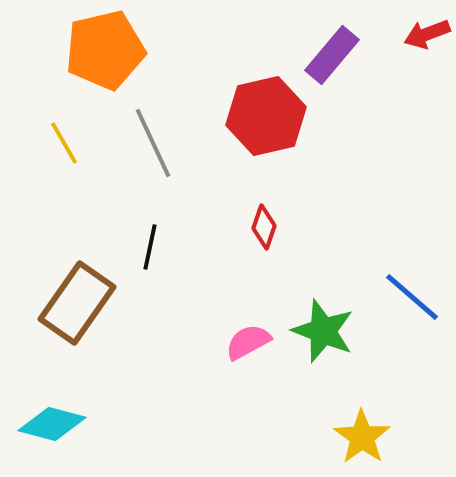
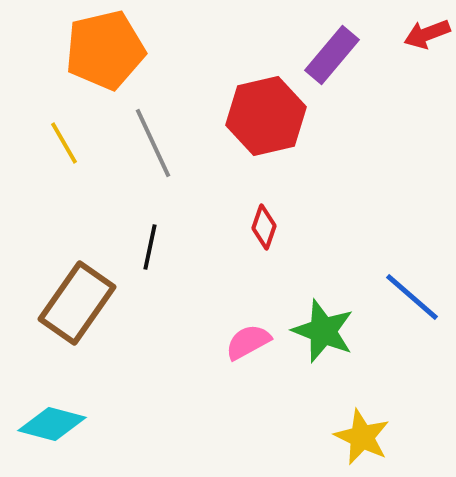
yellow star: rotated 10 degrees counterclockwise
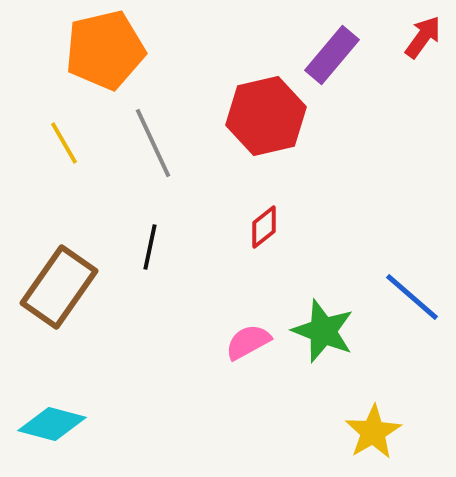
red arrow: moved 4 px left, 3 px down; rotated 147 degrees clockwise
red diamond: rotated 33 degrees clockwise
brown rectangle: moved 18 px left, 16 px up
yellow star: moved 11 px right, 5 px up; rotated 16 degrees clockwise
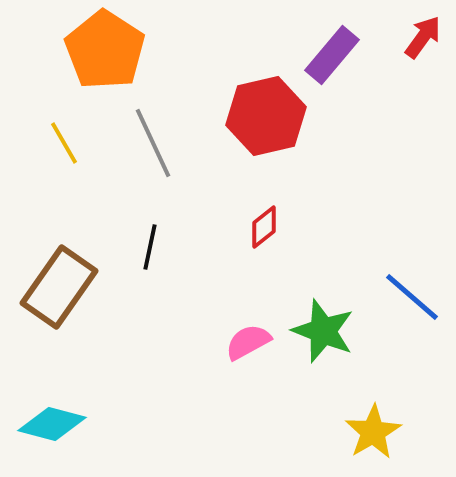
orange pentagon: rotated 26 degrees counterclockwise
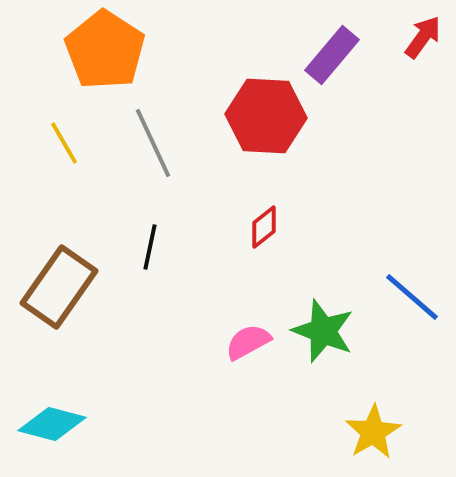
red hexagon: rotated 16 degrees clockwise
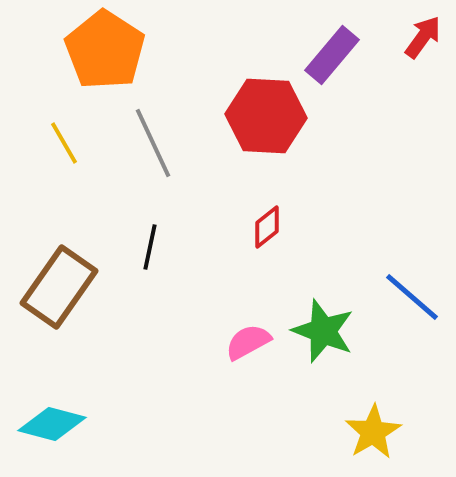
red diamond: moved 3 px right
